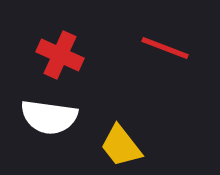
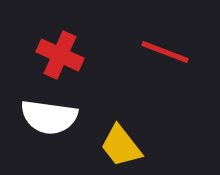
red line: moved 4 px down
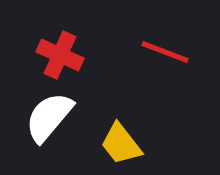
white semicircle: rotated 122 degrees clockwise
yellow trapezoid: moved 2 px up
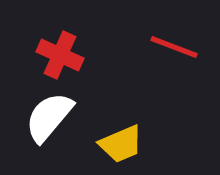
red line: moved 9 px right, 5 px up
yellow trapezoid: rotated 75 degrees counterclockwise
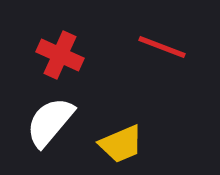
red line: moved 12 px left
white semicircle: moved 1 px right, 5 px down
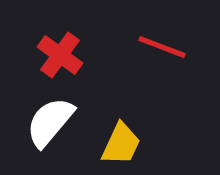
red cross: rotated 12 degrees clockwise
yellow trapezoid: rotated 42 degrees counterclockwise
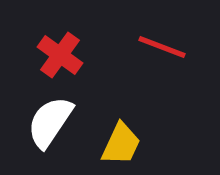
white semicircle: rotated 6 degrees counterclockwise
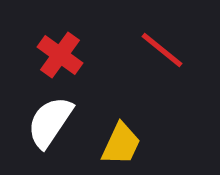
red line: moved 3 px down; rotated 18 degrees clockwise
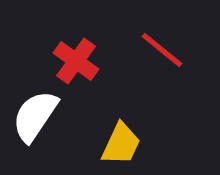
red cross: moved 16 px right, 6 px down
white semicircle: moved 15 px left, 6 px up
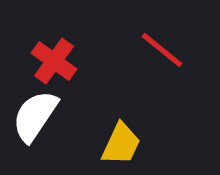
red cross: moved 22 px left
